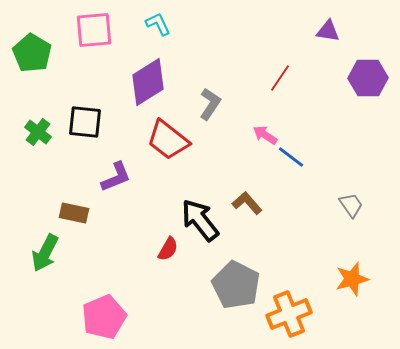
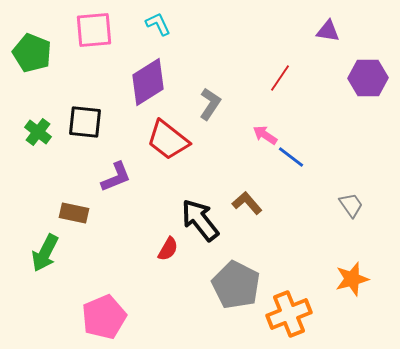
green pentagon: rotated 9 degrees counterclockwise
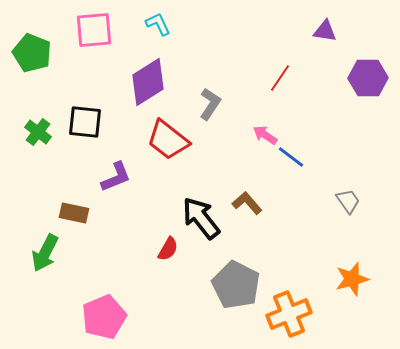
purple triangle: moved 3 px left
gray trapezoid: moved 3 px left, 4 px up
black arrow: moved 1 px right, 2 px up
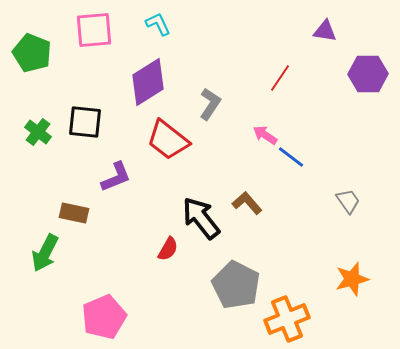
purple hexagon: moved 4 px up
orange cross: moved 2 px left, 5 px down
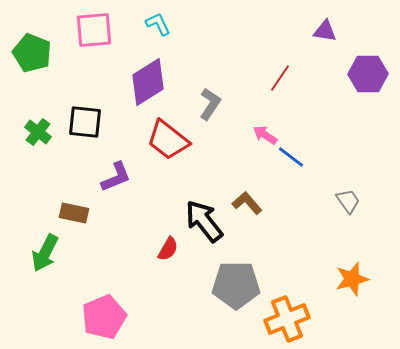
black arrow: moved 3 px right, 3 px down
gray pentagon: rotated 27 degrees counterclockwise
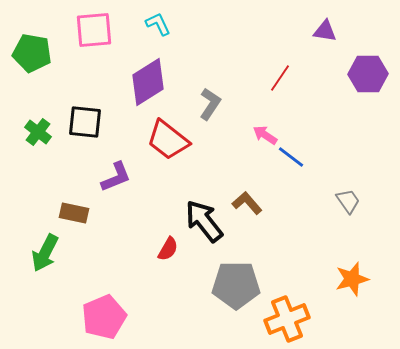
green pentagon: rotated 12 degrees counterclockwise
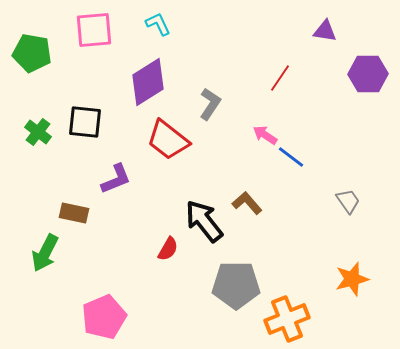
purple L-shape: moved 2 px down
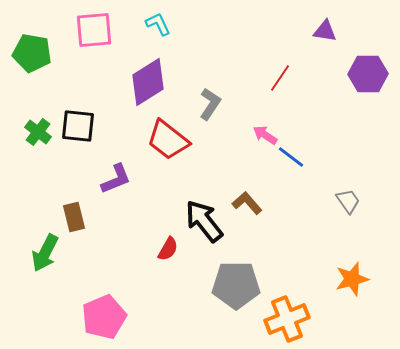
black square: moved 7 px left, 4 px down
brown rectangle: moved 4 px down; rotated 64 degrees clockwise
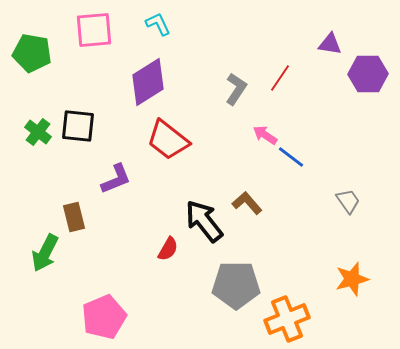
purple triangle: moved 5 px right, 13 px down
gray L-shape: moved 26 px right, 15 px up
